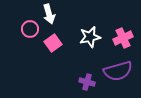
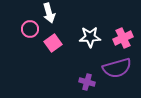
white arrow: moved 1 px up
white star: rotated 10 degrees clockwise
purple semicircle: moved 1 px left, 3 px up
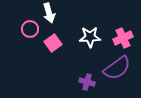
purple semicircle: rotated 20 degrees counterclockwise
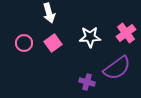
pink circle: moved 6 px left, 14 px down
pink cross: moved 3 px right, 5 px up; rotated 12 degrees counterclockwise
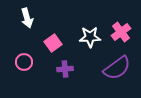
white arrow: moved 22 px left, 5 px down
pink cross: moved 5 px left, 1 px up
pink circle: moved 19 px down
purple cross: moved 22 px left, 13 px up; rotated 21 degrees counterclockwise
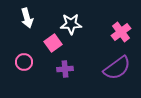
white star: moved 19 px left, 13 px up
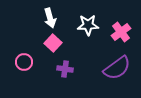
white arrow: moved 23 px right
white star: moved 17 px right, 1 px down
pink square: rotated 12 degrees counterclockwise
purple cross: rotated 14 degrees clockwise
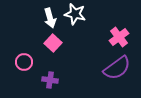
white star: moved 13 px left, 11 px up; rotated 15 degrees clockwise
pink cross: moved 2 px left, 5 px down
purple cross: moved 15 px left, 11 px down
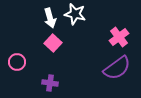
pink circle: moved 7 px left
purple cross: moved 3 px down
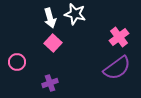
purple cross: rotated 28 degrees counterclockwise
